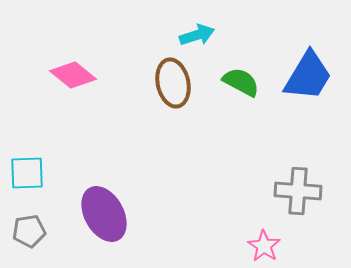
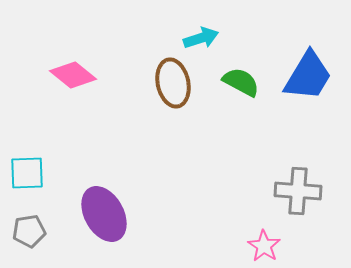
cyan arrow: moved 4 px right, 3 px down
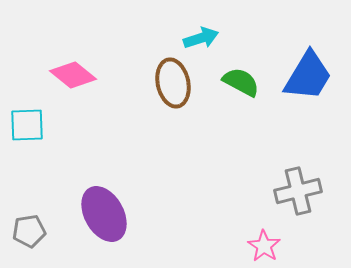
cyan square: moved 48 px up
gray cross: rotated 18 degrees counterclockwise
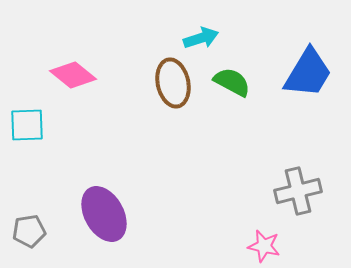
blue trapezoid: moved 3 px up
green semicircle: moved 9 px left
pink star: rotated 20 degrees counterclockwise
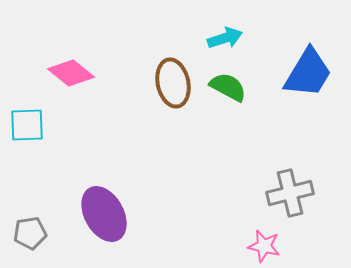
cyan arrow: moved 24 px right
pink diamond: moved 2 px left, 2 px up
green semicircle: moved 4 px left, 5 px down
gray cross: moved 8 px left, 2 px down
gray pentagon: moved 1 px right, 2 px down
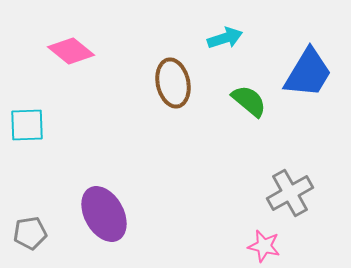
pink diamond: moved 22 px up
green semicircle: moved 21 px right, 14 px down; rotated 12 degrees clockwise
gray cross: rotated 15 degrees counterclockwise
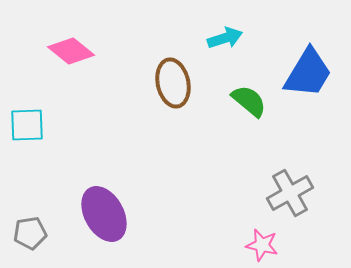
pink star: moved 2 px left, 1 px up
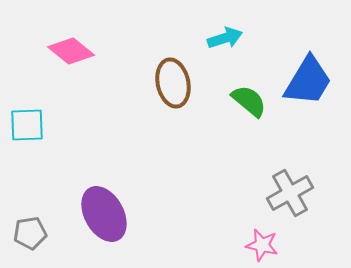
blue trapezoid: moved 8 px down
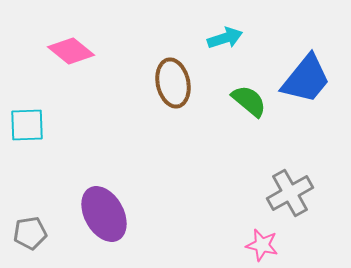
blue trapezoid: moved 2 px left, 2 px up; rotated 8 degrees clockwise
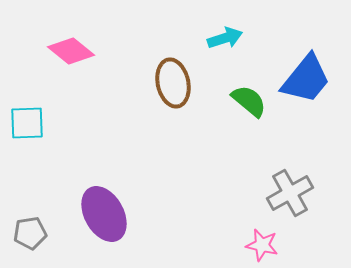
cyan square: moved 2 px up
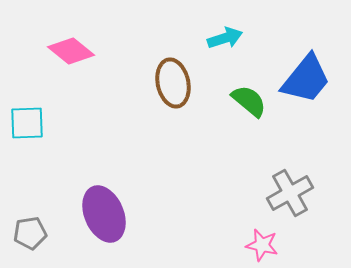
purple ellipse: rotated 6 degrees clockwise
